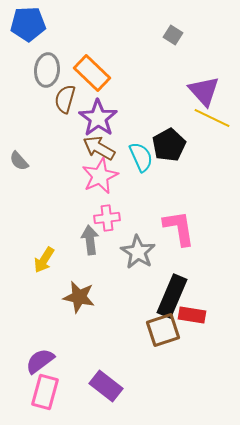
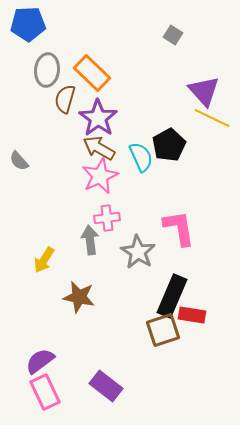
pink rectangle: rotated 40 degrees counterclockwise
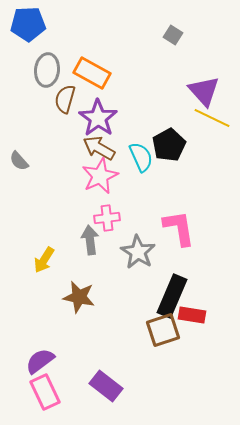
orange rectangle: rotated 15 degrees counterclockwise
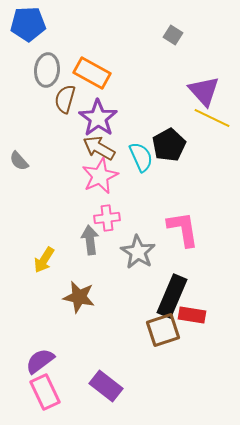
pink L-shape: moved 4 px right, 1 px down
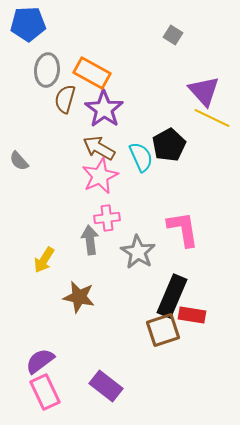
purple star: moved 6 px right, 9 px up
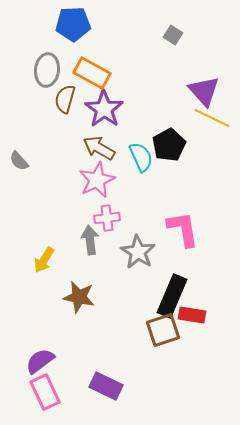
blue pentagon: moved 45 px right
pink star: moved 3 px left, 4 px down
purple rectangle: rotated 12 degrees counterclockwise
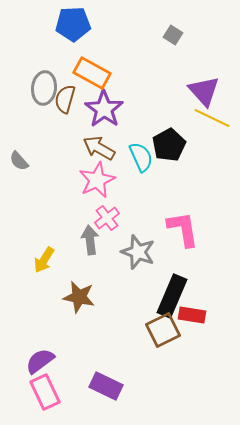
gray ellipse: moved 3 px left, 18 px down
pink cross: rotated 30 degrees counterclockwise
gray star: rotated 12 degrees counterclockwise
brown square: rotated 8 degrees counterclockwise
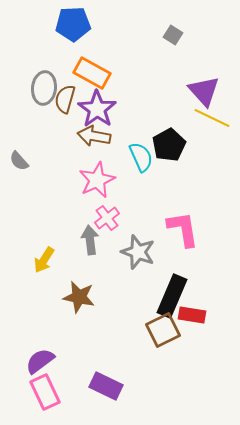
purple star: moved 7 px left
brown arrow: moved 5 px left, 12 px up; rotated 20 degrees counterclockwise
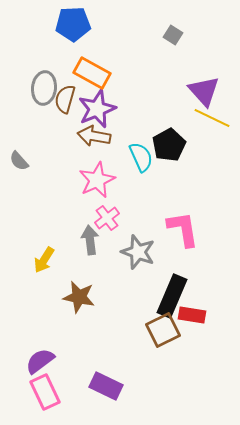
purple star: rotated 15 degrees clockwise
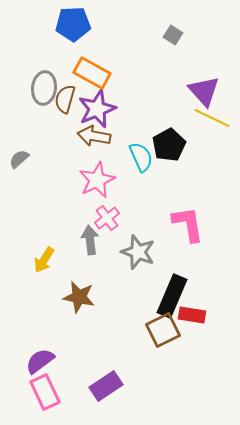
gray semicircle: moved 2 px up; rotated 90 degrees clockwise
pink L-shape: moved 5 px right, 5 px up
purple rectangle: rotated 60 degrees counterclockwise
